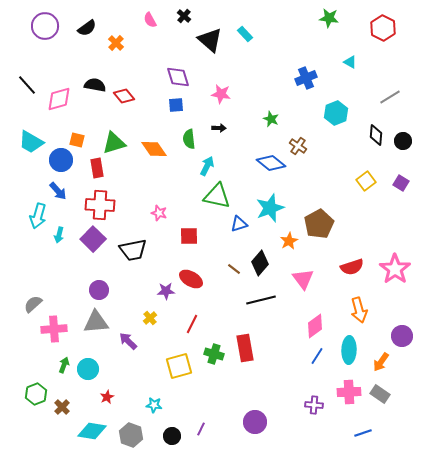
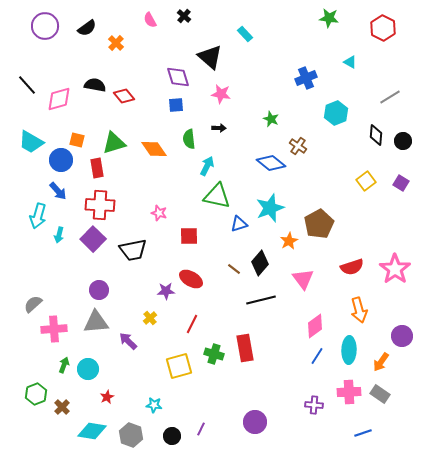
black triangle at (210, 40): moved 17 px down
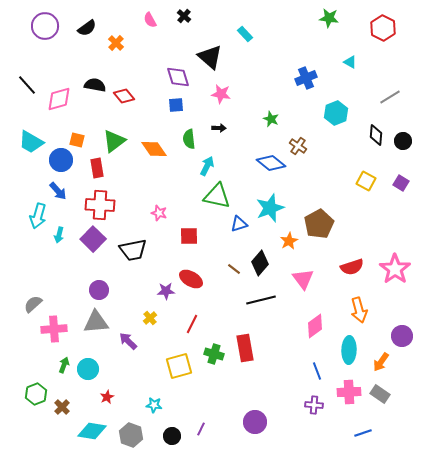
green triangle at (114, 143): moved 2 px up; rotated 20 degrees counterclockwise
yellow square at (366, 181): rotated 24 degrees counterclockwise
blue line at (317, 356): moved 15 px down; rotated 54 degrees counterclockwise
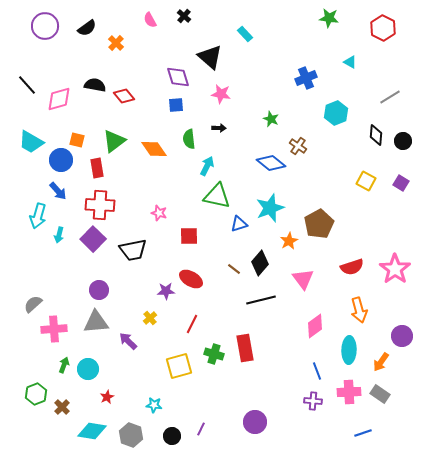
purple cross at (314, 405): moved 1 px left, 4 px up
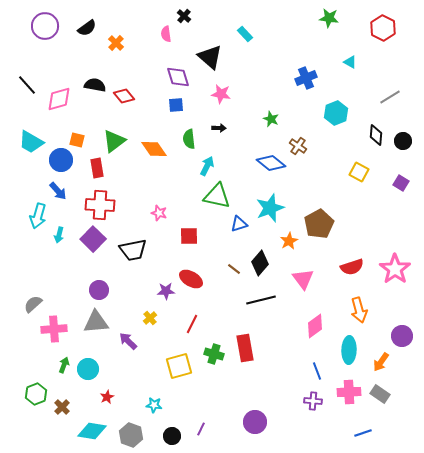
pink semicircle at (150, 20): moved 16 px right, 14 px down; rotated 21 degrees clockwise
yellow square at (366, 181): moved 7 px left, 9 px up
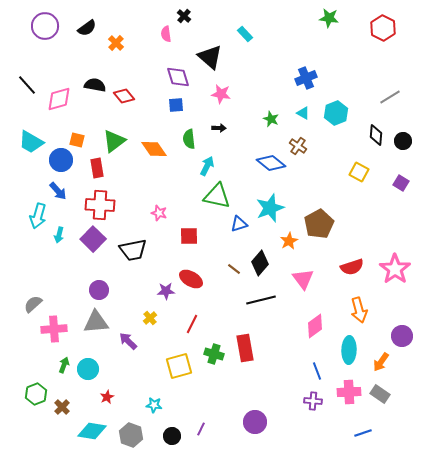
cyan triangle at (350, 62): moved 47 px left, 51 px down
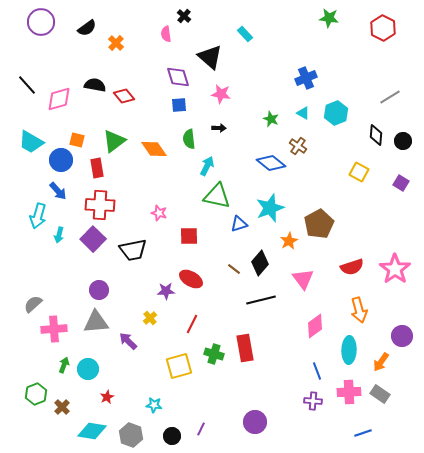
purple circle at (45, 26): moved 4 px left, 4 px up
blue square at (176, 105): moved 3 px right
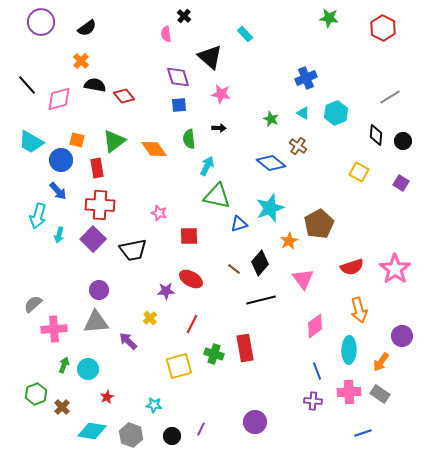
orange cross at (116, 43): moved 35 px left, 18 px down
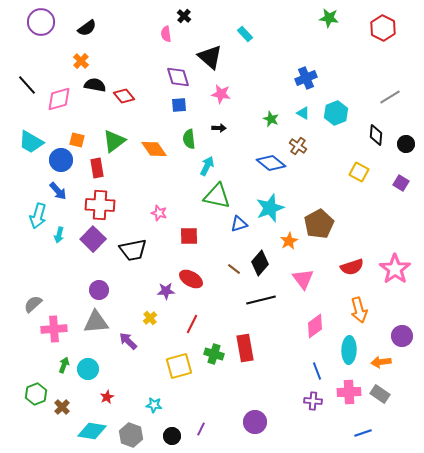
black circle at (403, 141): moved 3 px right, 3 px down
orange arrow at (381, 362): rotated 48 degrees clockwise
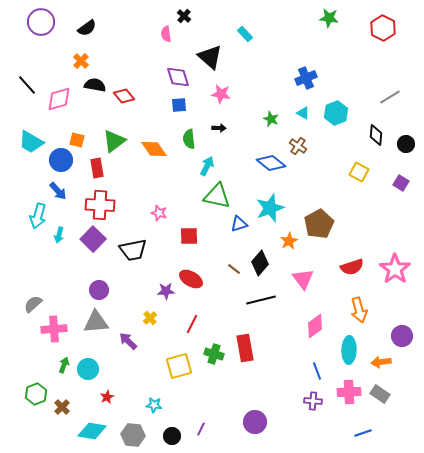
gray hexagon at (131, 435): moved 2 px right; rotated 15 degrees counterclockwise
